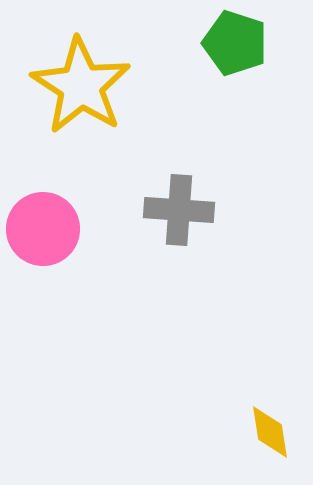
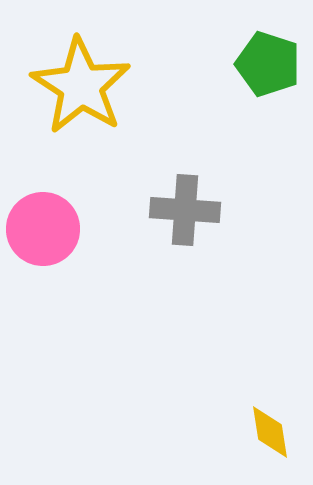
green pentagon: moved 33 px right, 21 px down
gray cross: moved 6 px right
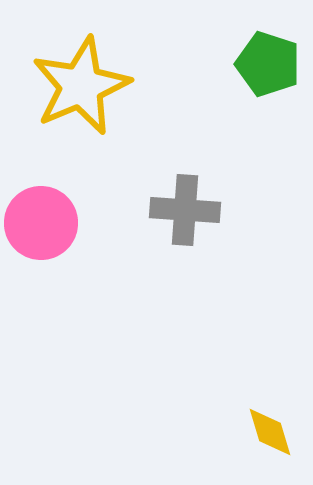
yellow star: rotated 16 degrees clockwise
pink circle: moved 2 px left, 6 px up
yellow diamond: rotated 8 degrees counterclockwise
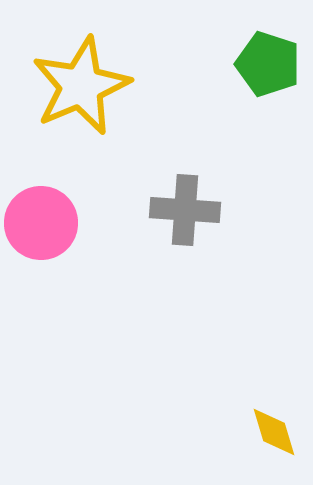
yellow diamond: moved 4 px right
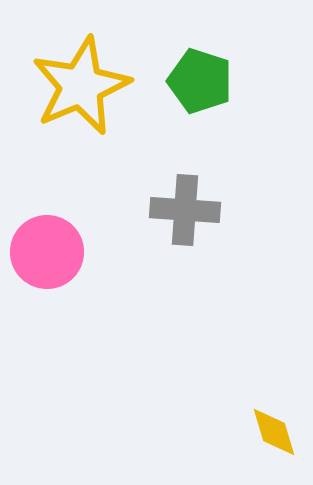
green pentagon: moved 68 px left, 17 px down
pink circle: moved 6 px right, 29 px down
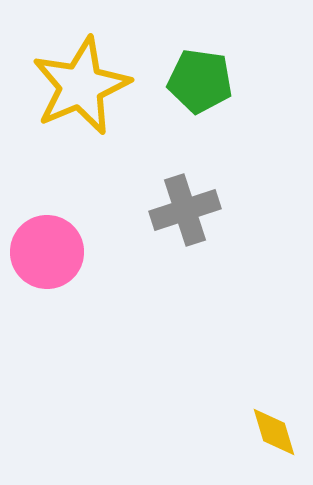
green pentagon: rotated 10 degrees counterclockwise
gray cross: rotated 22 degrees counterclockwise
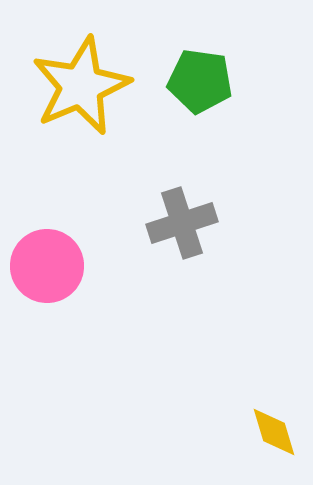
gray cross: moved 3 px left, 13 px down
pink circle: moved 14 px down
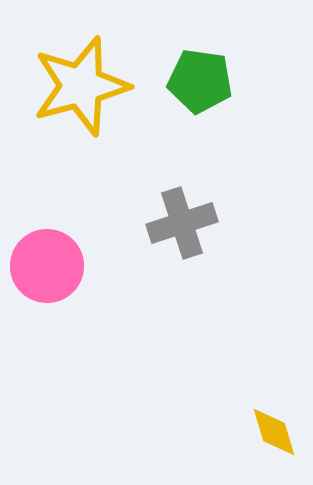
yellow star: rotated 8 degrees clockwise
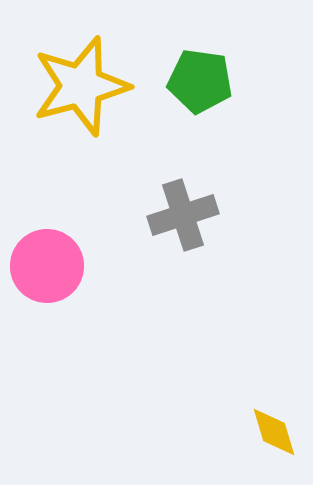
gray cross: moved 1 px right, 8 px up
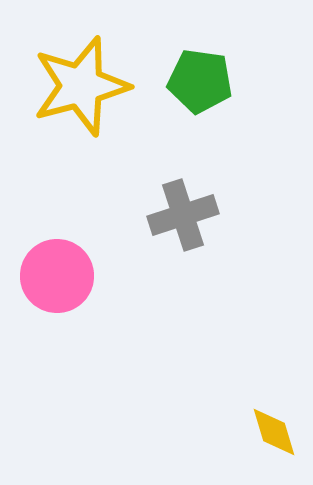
pink circle: moved 10 px right, 10 px down
